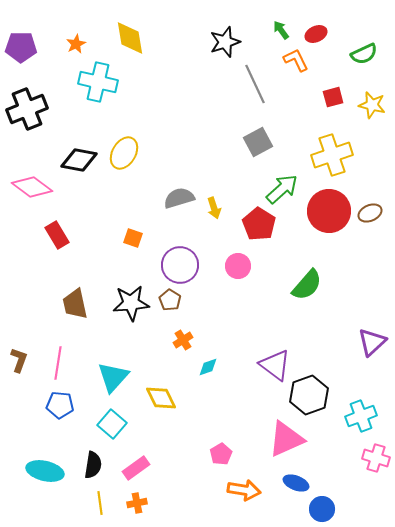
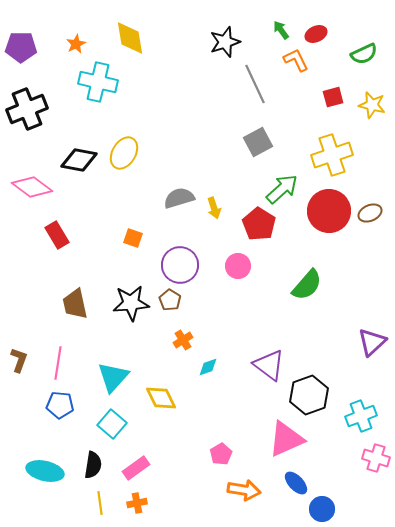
purple triangle at (275, 365): moved 6 px left
blue ellipse at (296, 483): rotated 25 degrees clockwise
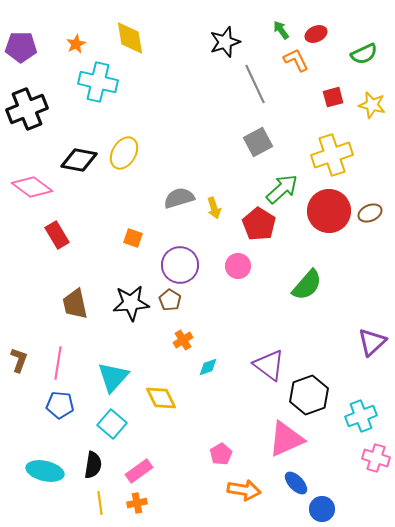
pink rectangle at (136, 468): moved 3 px right, 3 px down
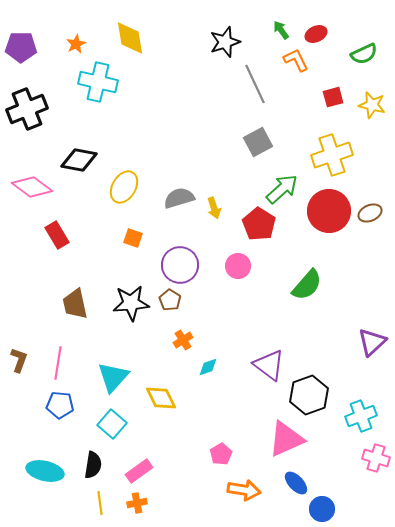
yellow ellipse at (124, 153): moved 34 px down
